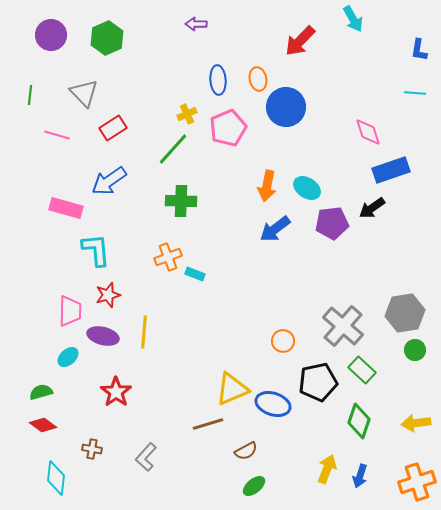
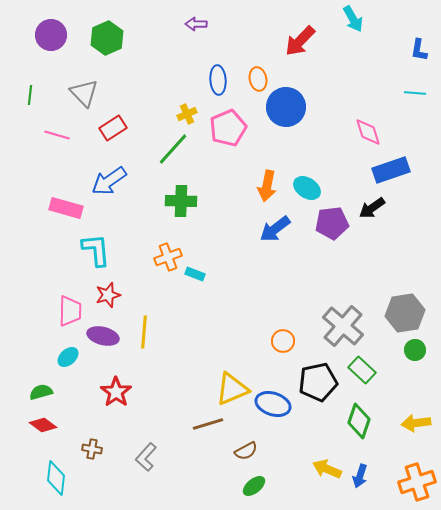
yellow arrow at (327, 469): rotated 88 degrees counterclockwise
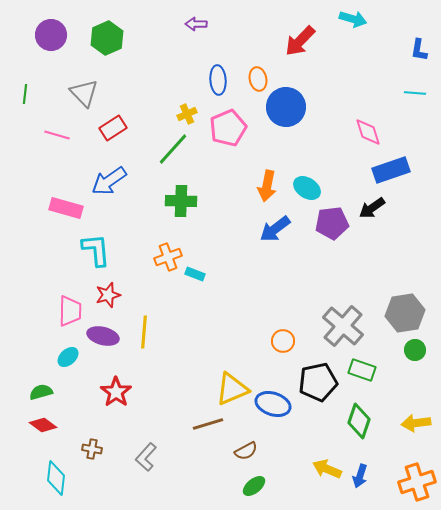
cyan arrow at (353, 19): rotated 44 degrees counterclockwise
green line at (30, 95): moved 5 px left, 1 px up
green rectangle at (362, 370): rotated 24 degrees counterclockwise
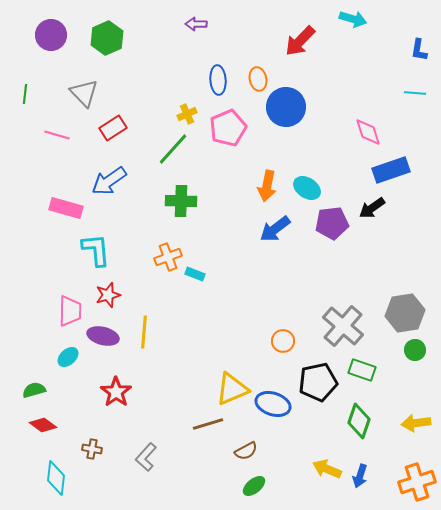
green semicircle at (41, 392): moved 7 px left, 2 px up
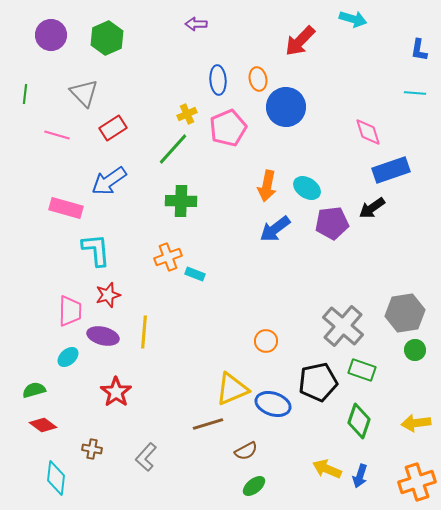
orange circle at (283, 341): moved 17 px left
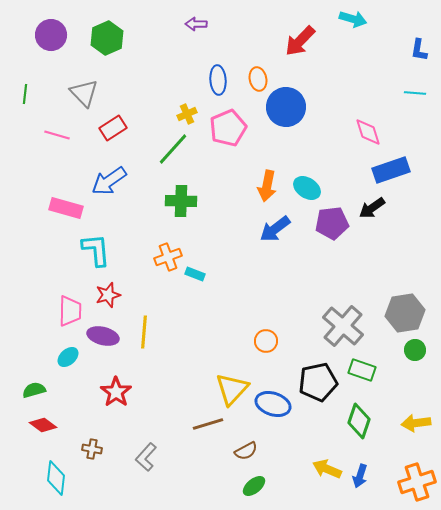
yellow triangle at (232, 389): rotated 24 degrees counterclockwise
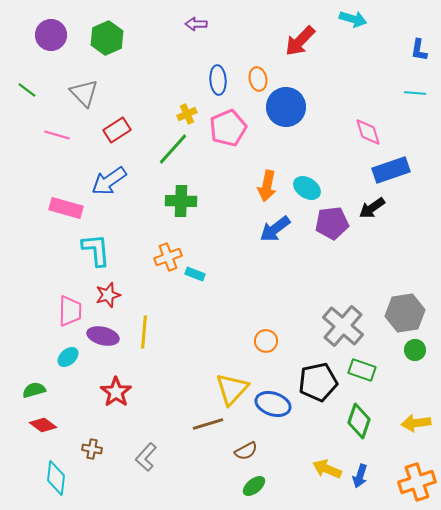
green line at (25, 94): moved 2 px right, 4 px up; rotated 60 degrees counterclockwise
red rectangle at (113, 128): moved 4 px right, 2 px down
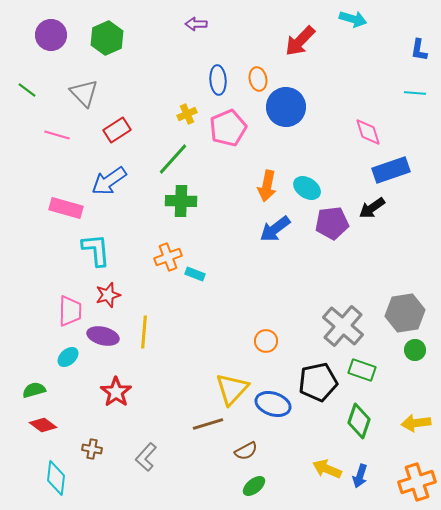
green line at (173, 149): moved 10 px down
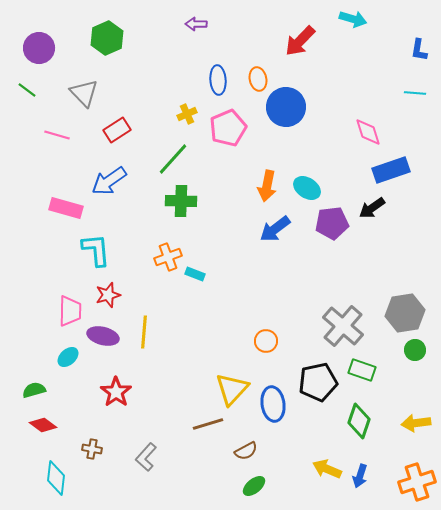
purple circle at (51, 35): moved 12 px left, 13 px down
blue ellipse at (273, 404): rotated 64 degrees clockwise
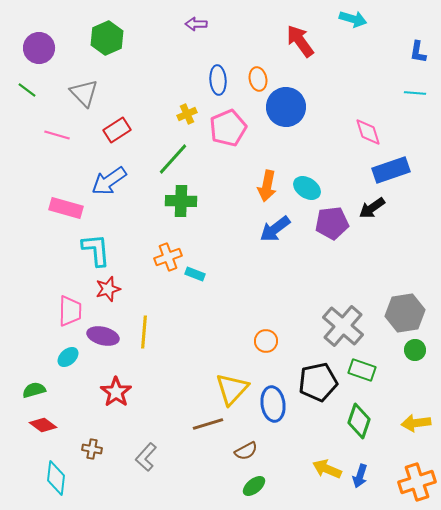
red arrow at (300, 41): rotated 100 degrees clockwise
blue L-shape at (419, 50): moved 1 px left, 2 px down
red star at (108, 295): moved 6 px up
